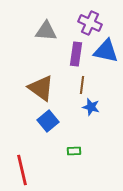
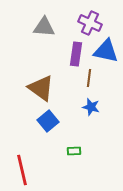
gray triangle: moved 2 px left, 4 px up
brown line: moved 7 px right, 7 px up
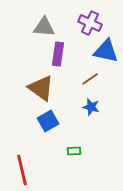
purple rectangle: moved 18 px left
brown line: moved 1 px right, 1 px down; rotated 48 degrees clockwise
blue square: rotated 10 degrees clockwise
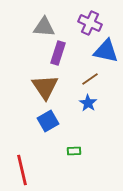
purple rectangle: moved 1 px up; rotated 10 degrees clockwise
brown triangle: moved 4 px right, 1 px up; rotated 20 degrees clockwise
blue star: moved 3 px left, 4 px up; rotated 18 degrees clockwise
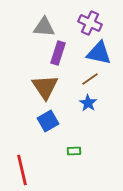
blue triangle: moved 7 px left, 2 px down
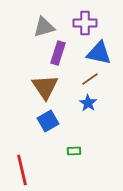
purple cross: moved 5 px left; rotated 25 degrees counterclockwise
gray triangle: rotated 20 degrees counterclockwise
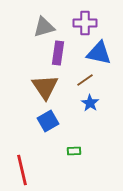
purple rectangle: rotated 10 degrees counterclockwise
brown line: moved 5 px left, 1 px down
blue star: moved 2 px right
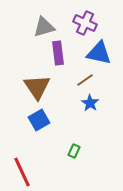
purple cross: rotated 25 degrees clockwise
purple rectangle: rotated 15 degrees counterclockwise
brown triangle: moved 8 px left
blue square: moved 9 px left, 1 px up
green rectangle: rotated 64 degrees counterclockwise
red line: moved 2 px down; rotated 12 degrees counterclockwise
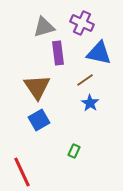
purple cross: moved 3 px left
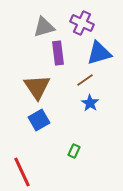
blue triangle: rotated 28 degrees counterclockwise
